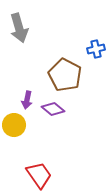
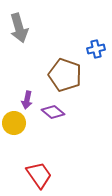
brown pentagon: rotated 8 degrees counterclockwise
purple diamond: moved 3 px down
yellow circle: moved 2 px up
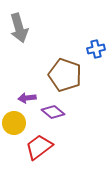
purple arrow: moved 2 px up; rotated 72 degrees clockwise
red trapezoid: moved 28 px up; rotated 92 degrees counterclockwise
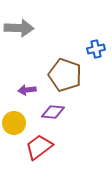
gray arrow: rotated 72 degrees counterclockwise
purple arrow: moved 8 px up
purple diamond: rotated 35 degrees counterclockwise
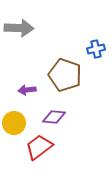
purple diamond: moved 1 px right, 5 px down
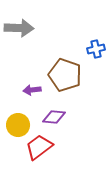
purple arrow: moved 5 px right
yellow circle: moved 4 px right, 2 px down
